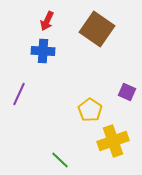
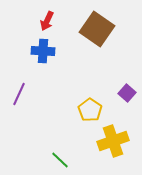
purple square: moved 1 px down; rotated 18 degrees clockwise
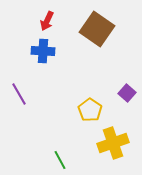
purple line: rotated 55 degrees counterclockwise
yellow cross: moved 2 px down
green line: rotated 18 degrees clockwise
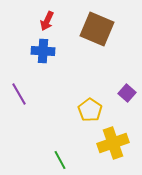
brown square: rotated 12 degrees counterclockwise
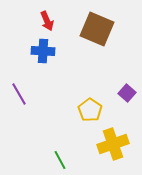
red arrow: rotated 48 degrees counterclockwise
yellow cross: moved 1 px down
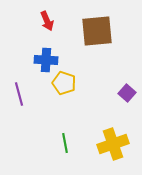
brown square: moved 2 px down; rotated 28 degrees counterclockwise
blue cross: moved 3 px right, 9 px down
purple line: rotated 15 degrees clockwise
yellow pentagon: moved 26 px left, 27 px up; rotated 15 degrees counterclockwise
green line: moved 5 px right, 17 px up; rotated 18 degrees clockwise
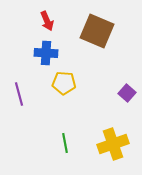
brown square: rotated 28 degrees clockwise
blue cross: moved 7 px up
yellow pentagon: rotated 15 degrees counterclockwise
